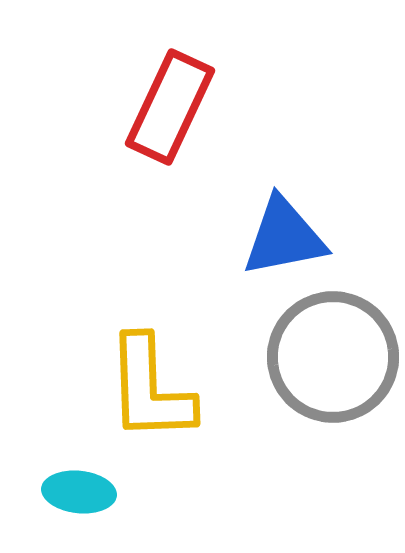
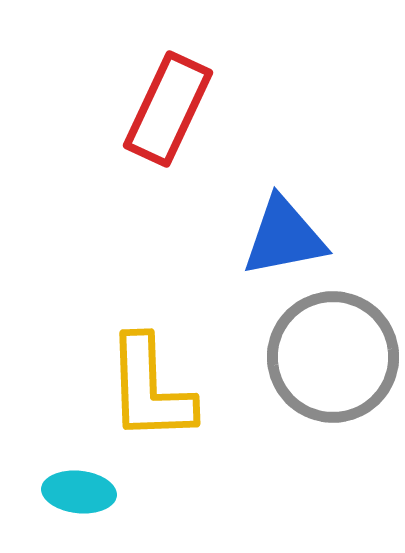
red rectangle: moved 2 px left, 2 px down
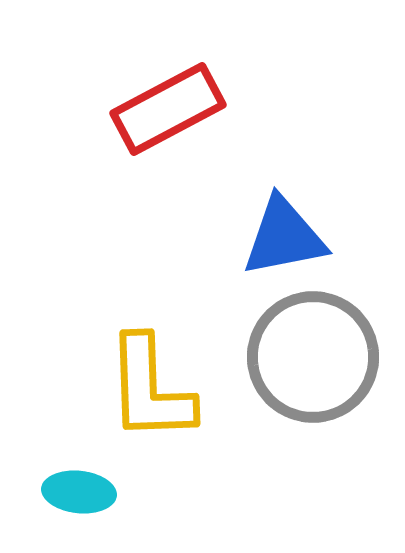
red rectangle: rotated 37 degrees clockwise
gray circle: moved 20 px left
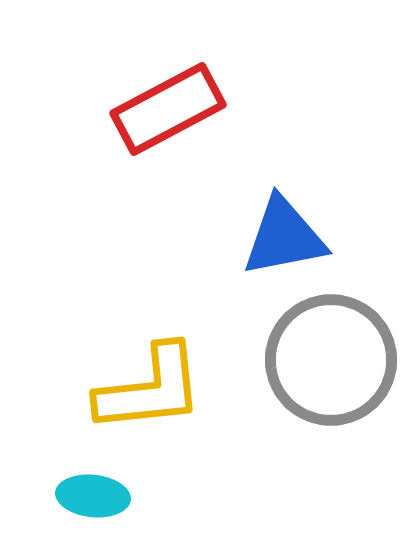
gray circle: moved 18 px right, 3 px down
yellow L-shape: rotated 94 degrees counterclockwise
cyan ellipse: moved 14 px right, 4 px down
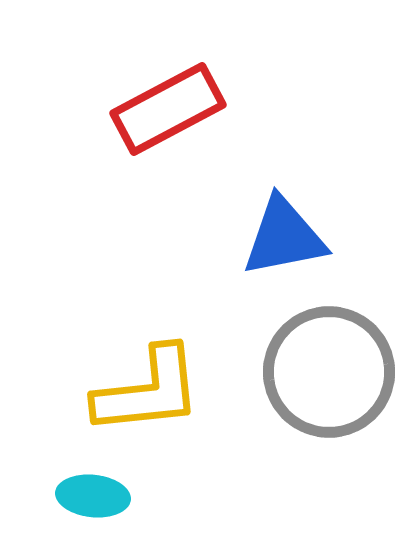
gray circle: moved 2 px left, 12 px down
yellow L-shape: moved 2 px left, 2 px down
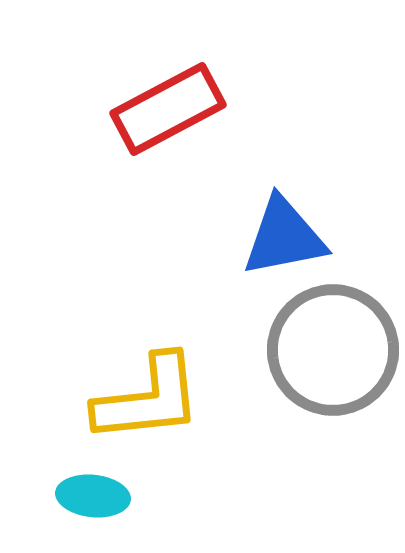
gray circle: moved 4 px right, 22 px up
yellow L-shape: moved 8 px down
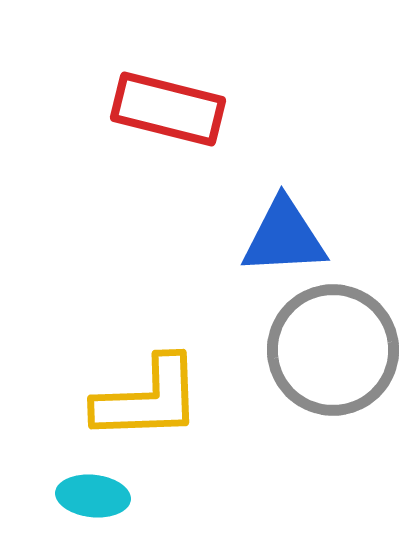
red rectangle: rotated 42 degrees clockwise
blue triangle: rotated 8 degrees clockwise
yellow L-shape: rotated 4 degrees clockwise
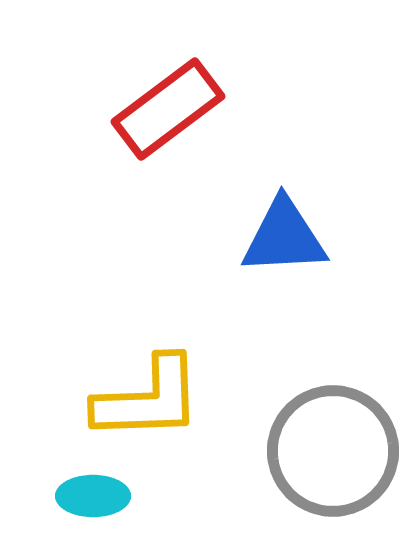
red rectangle: rotated 51 degrees counterclockwise
gray circle: moved 101 px down
cyan ellipse: rotated 6 degrees counterclockwise
